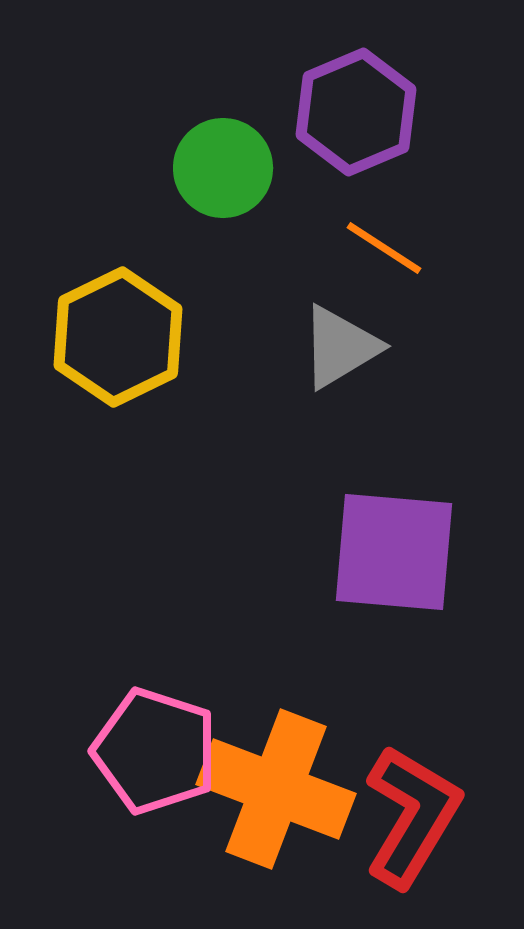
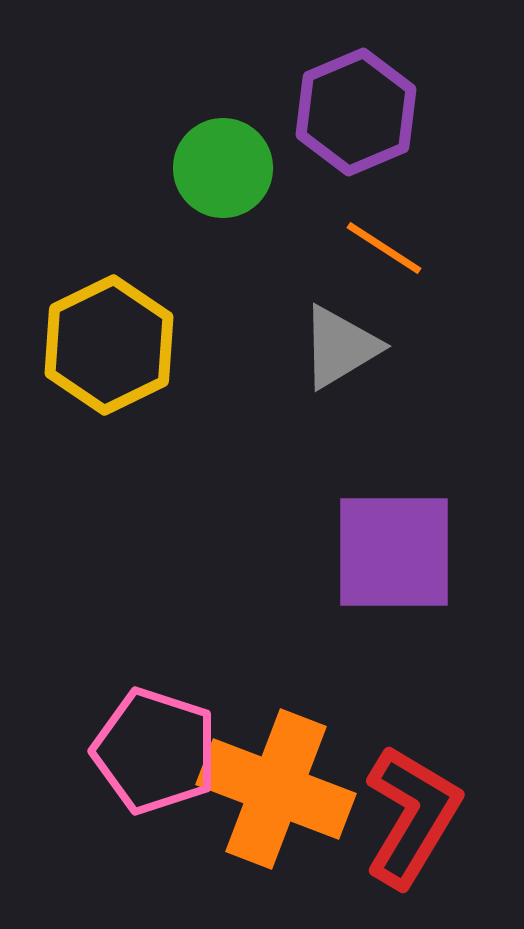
yellow hexagon: moved 9 px left, 8 px down
purple square: rotated 5 degrees counterclockwise
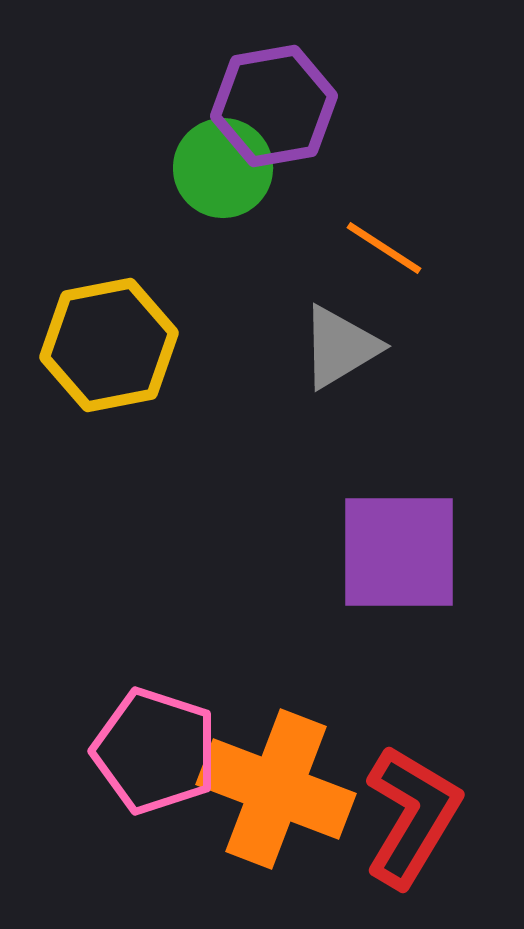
purple hexagon: moved 82 px left, 6 px up; rotated 13 degrees clockwise
yellow hexagon: rotated 15 degrees clockwise
purple square: moved 5 px right
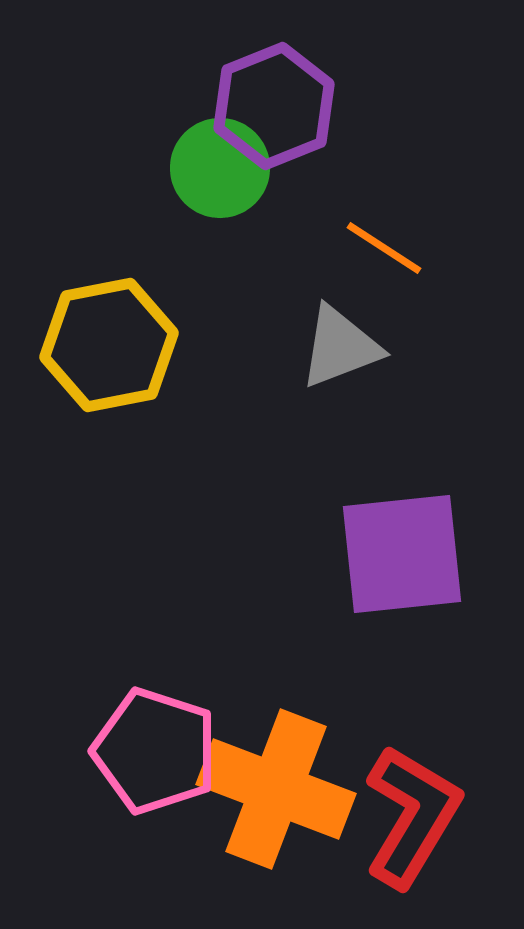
purple hexagon: rotated 12 degrees counterclockwise
green circle: moved 3 px left
gray triangle: rotated 10 degrees clockwise
purple square: moved 3 px right, 2 px down; rotated 6 degrees counterclockwise
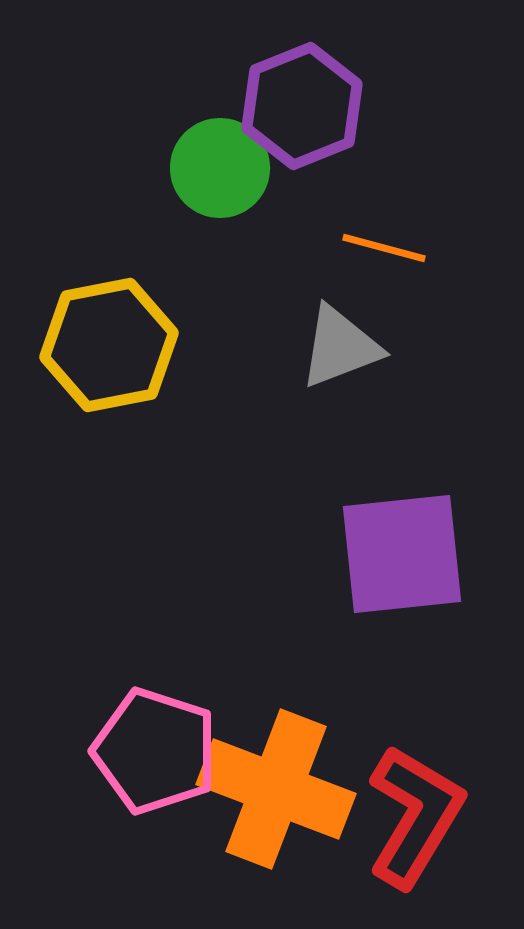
purple hexagon: moved 28 px right
orange line: rotated 18 degrees counterclockwise
red L-shape: moved 3 px right
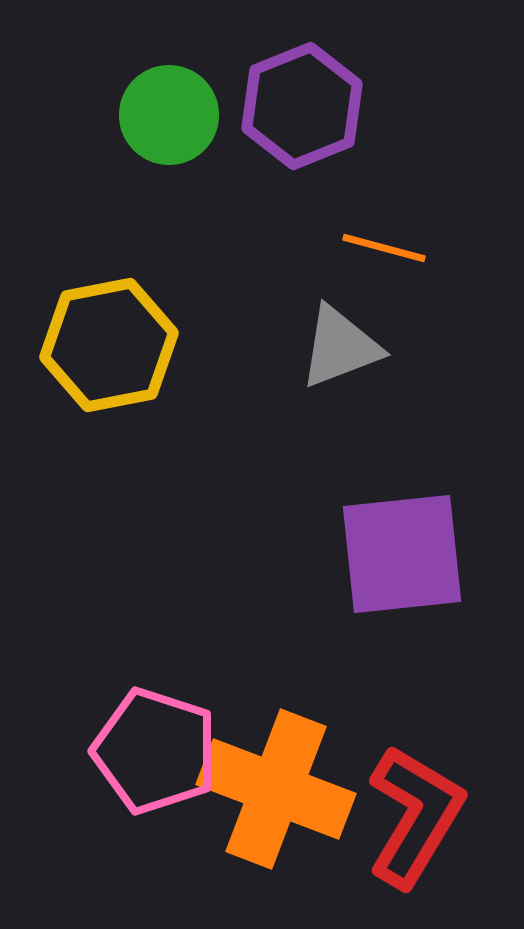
green circle: moved 51 px left, 53 px up
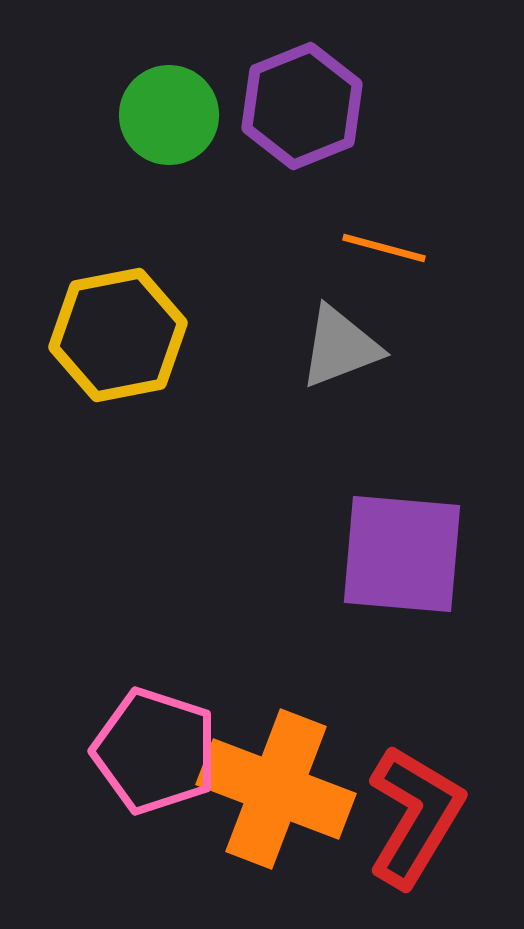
yellow hexagon: moved 9 px right, 10 px up
purple square: rotated 11 degrees clockwise
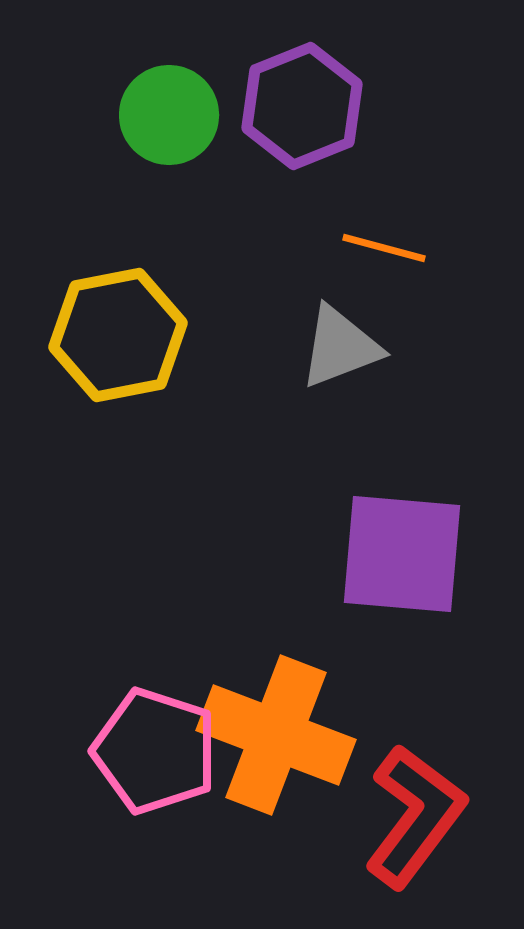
orange cross: moved 54 px up
red L-shape: rotated 6 degrees clockwise
